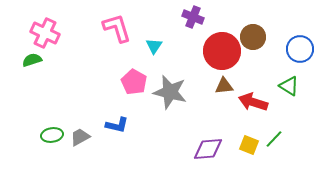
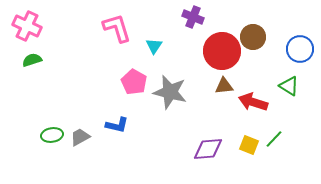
pink cross: moved 18 px left, 7 px up
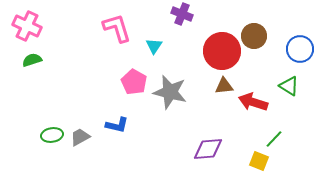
purple cross: moved 11 px left, 3 px up
brown circle: moved 1 px right, 1 px up
yellow square: moved 10 px right, 16 px down
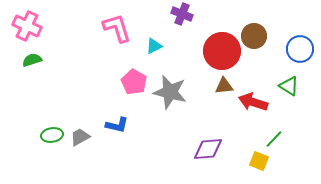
cyan triangle: rotated 30 degrees clockwise
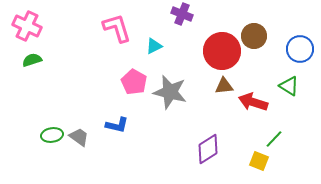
gray trapezoid: moved 1 px left; rotated 65 degrees clockwise
purple diamond: rotated 28 degrees counterclockwise
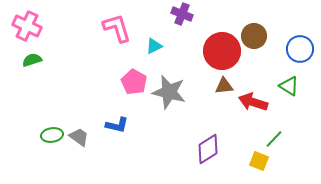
gray star: moved 1 px left
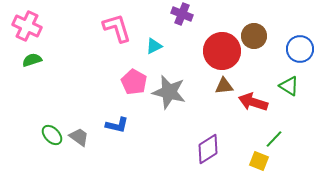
green ellipse: rotated 55 degrees clockwise
